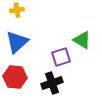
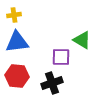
yellow cross: moved 3 px left, 5 px down
blue triangle: rotated 35 degrees clockwise
purple square: rotated 18 degrees clockwise
red hexagon: moved 2 px right, 1 px up
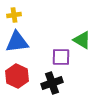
red hexagon: rotated 20 degrees clockwise
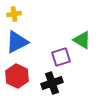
yellow cross: moved 1 px up
blue triangle: rotated 20 degrees counterclockwise
purple square: rotated 18 degrees counterclockwise
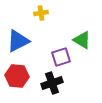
yellow cross: moved 27 px right, 1 px up
blue triangle: moved 1 px right, 1 px up
red hexagon: rotated 20 degrees counterclockwise
